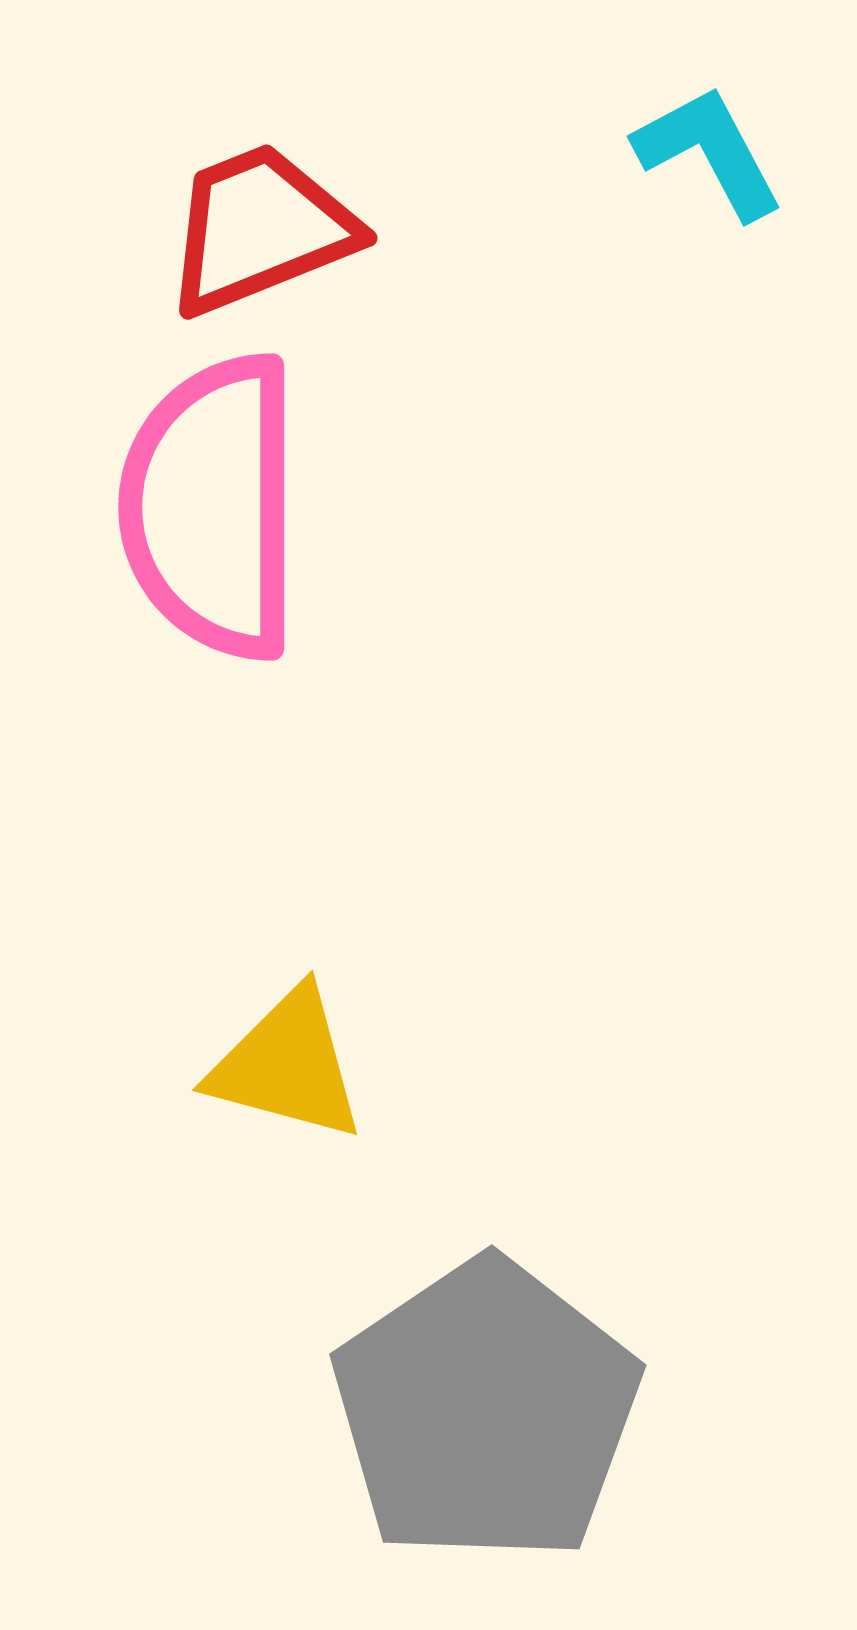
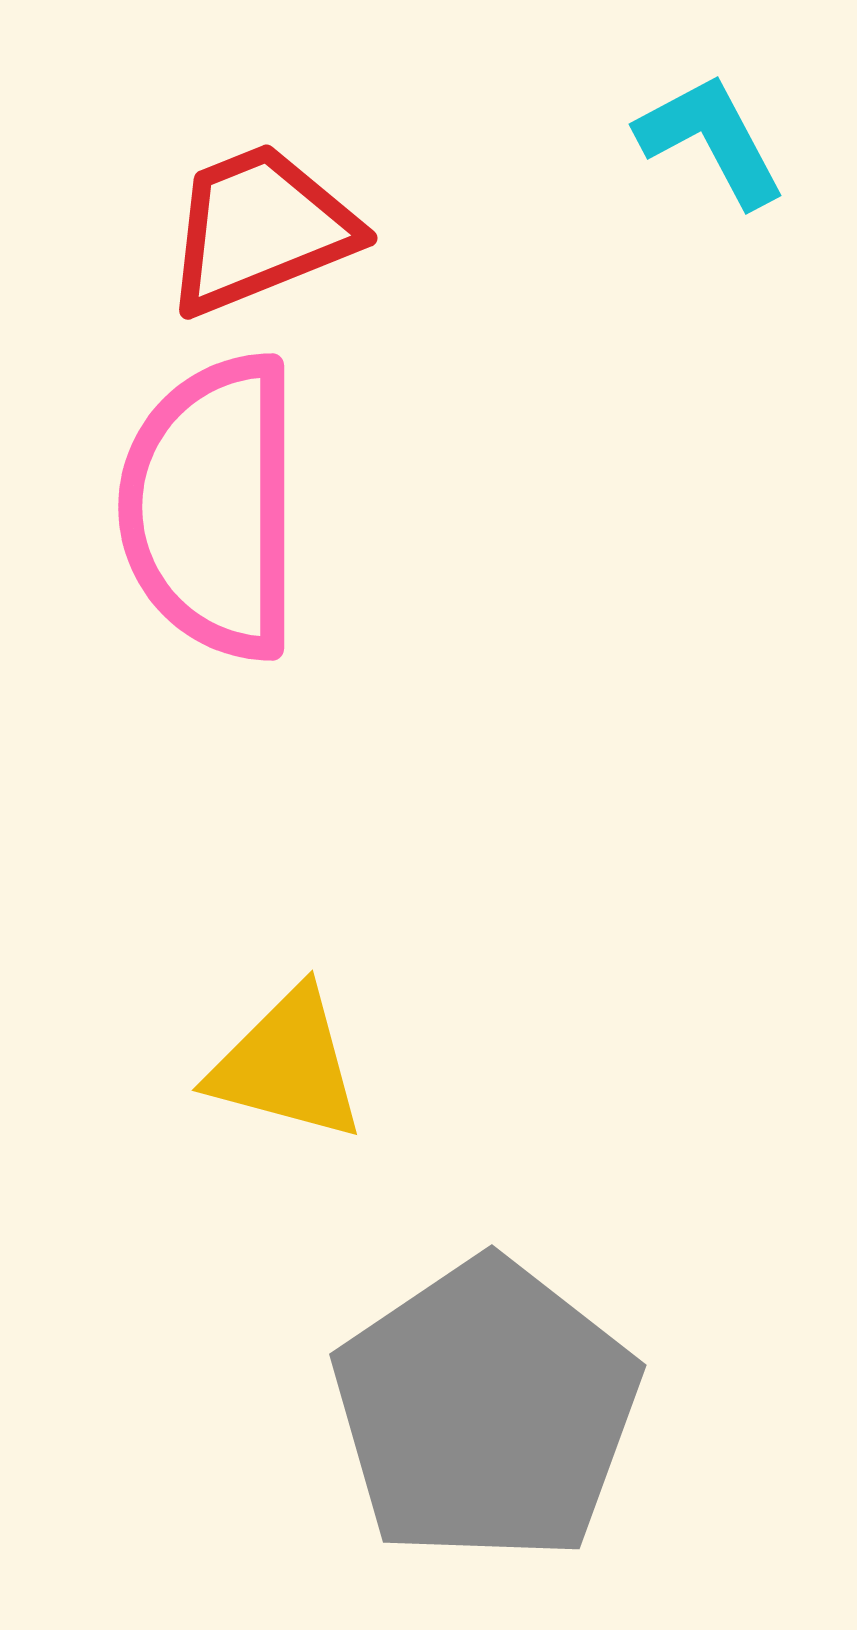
cyan L-shape: moved 2 px right, 12 px up
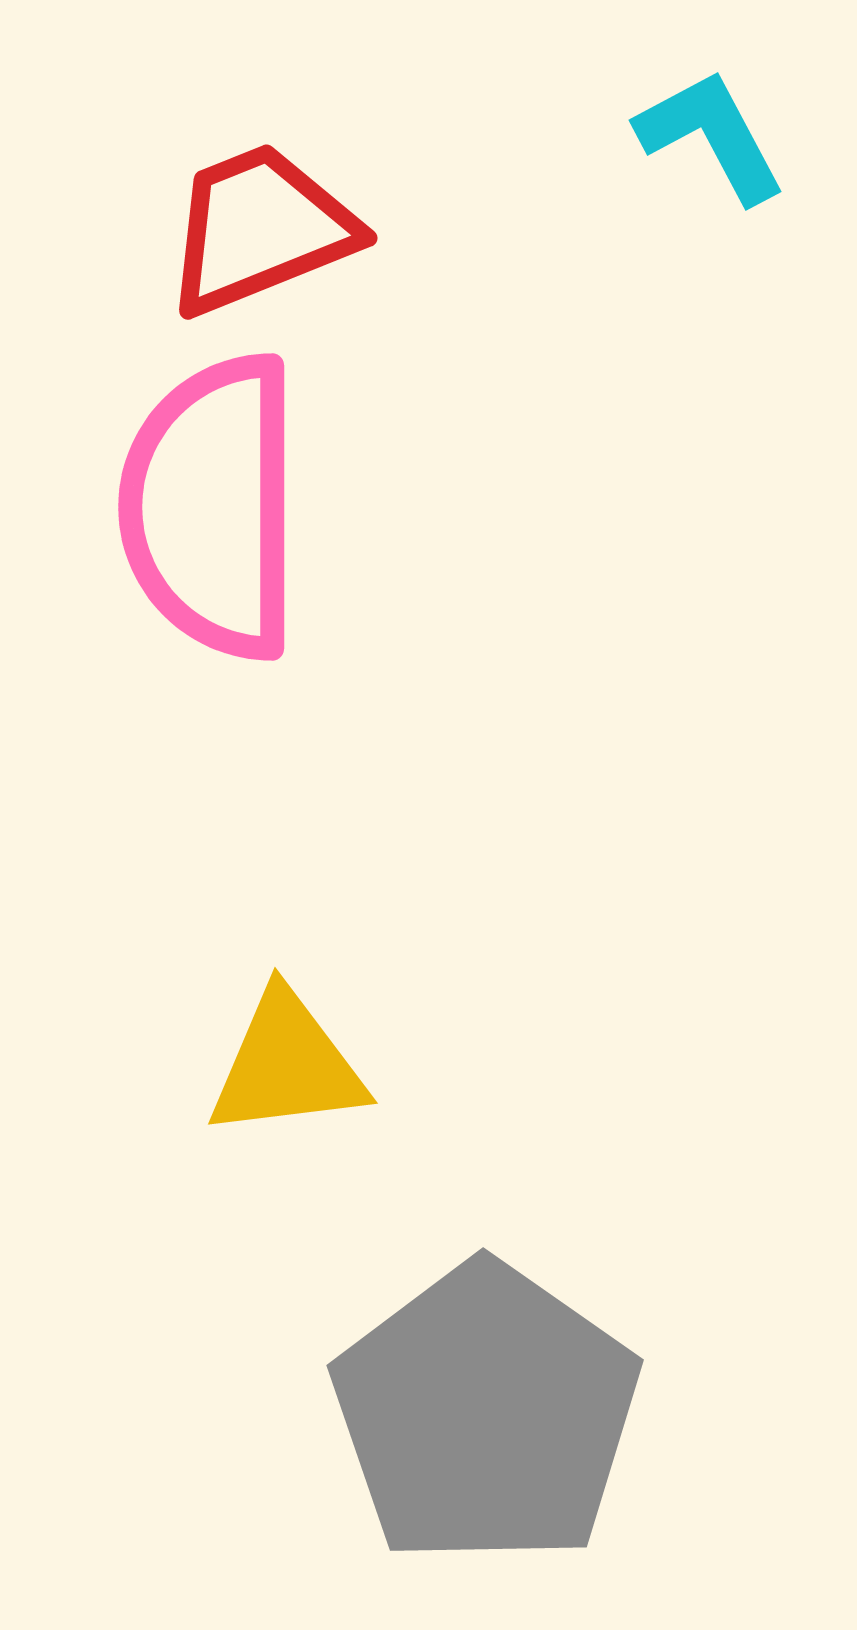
cyan L-shape: moved 4 px up
yellow triangle: rotated 22 degrees counterclockwise
gray pentagon: moved 3 px down; rotated 3 degrees counterclockwise
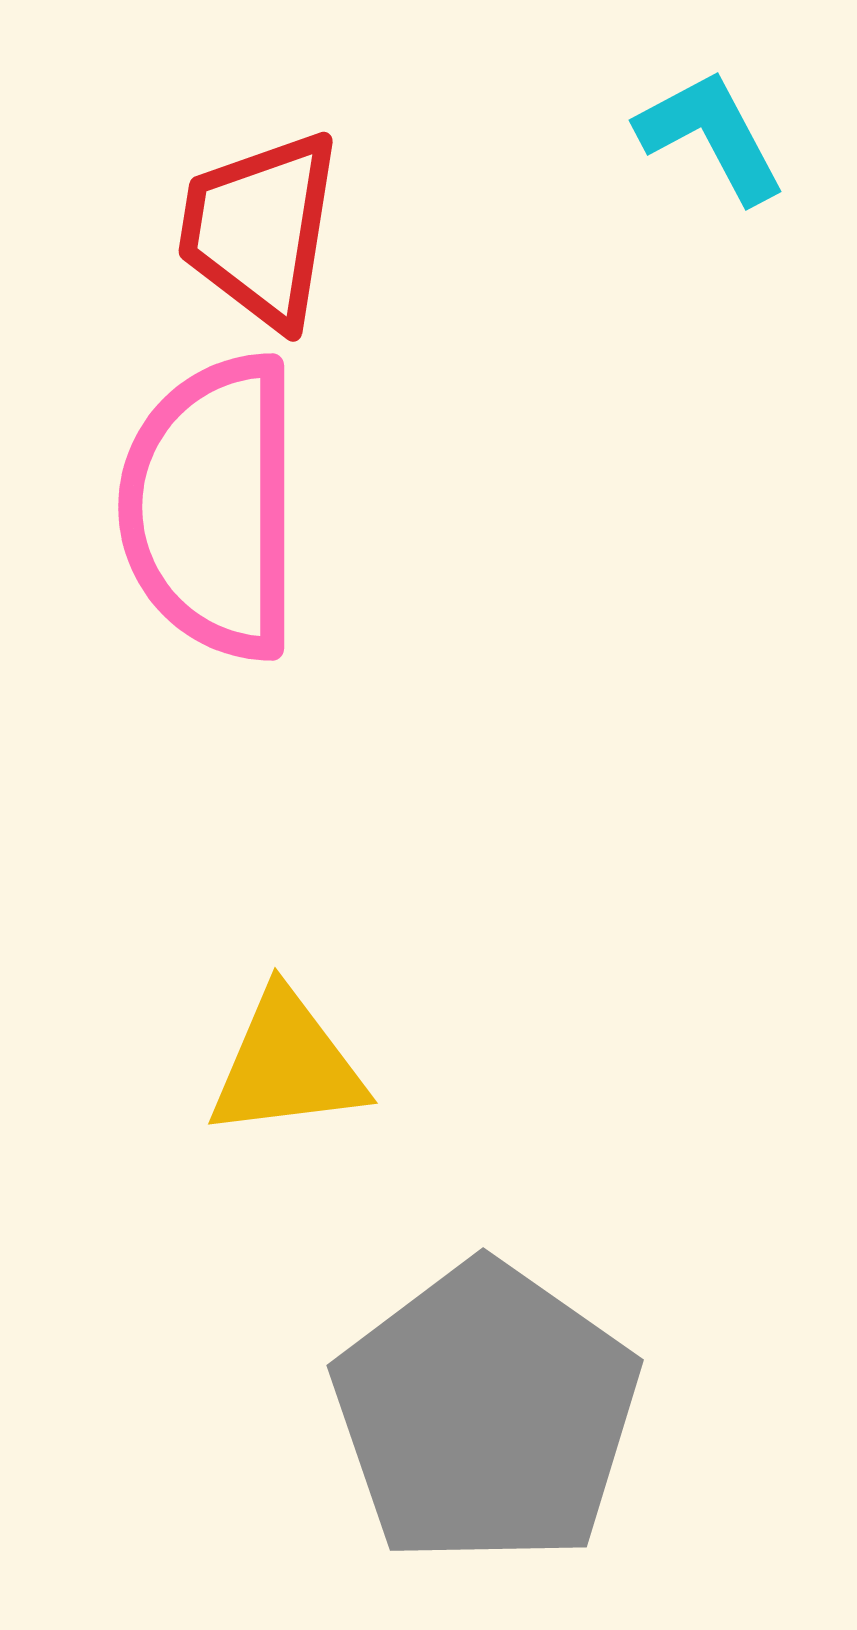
red trapezoid: rotated 59 degrees counterclockwise
